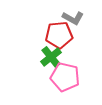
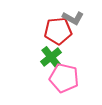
red pentagon: moved 1 px left, 4 px up
pink pentagon: moved 1 px left, 1 px down
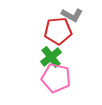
gray L-shape: moved 1 px left, 3 px up
pink pentagon: moved 8 px left
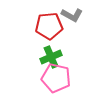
red pentagon: moved 9 px left, 5 px up
green cross: rotated 15 degrees clockwise
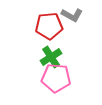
green cross: rotated 10 degrees counterclockwise
pink pentagon: rotated 8 degrees counterclockwise
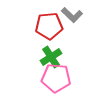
gray L-shape: rotated 15 degrees clockwise
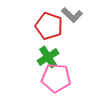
red pentagon: rotated 24 degrees clockwise
green cross: moved 3 px left
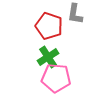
gray L-shape: moved 3 px right, 1 px up; rotated 55 degrees clockwise
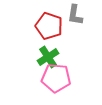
gray L-shape: moved 1 px down
